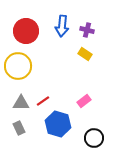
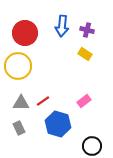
red circle: moved 1 px left, 2 px down
black circle: moved 2 px left, 8 px down
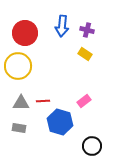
red line: rotated 32 degrees clockwise
blue hexagon: moved 2 px right, 2 px up
gray rectangle: rotated 56 degrees counterclockwise
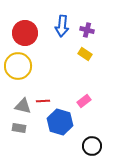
gray triangle: moved 2 px right, 3 px down; rotated 12 degrees clockwise
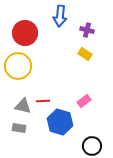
blue arrow: moved 2 px left, 10 px up
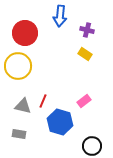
red line: rotated 64 degrees counterclockwise
gray rectangle: moved 6 px down
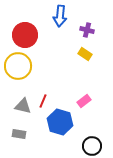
red circle: moved 2 px down
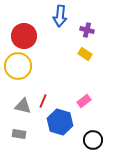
red circle: moved 1 px left, 1 px down
black circle: moved 1 px right, 6 px up
